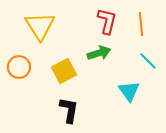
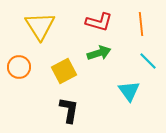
red L-shape: moved 8 px left, 1 px down; rotated 92 degrees clockwise
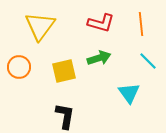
red L-shape: moved 2 px right, 1 px down
yellow triangle: rotated 8 degrees clockwise
green arrow: moved 5 px down
yellow square: rotated 15 degrees clockwise
cyan triangle: moved 2 px down
black L-shape: moved 4 px left, 6 px down
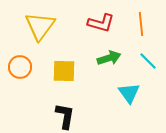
green arrow: moved 10 px right
orange circle: moved 1 px right
yellow square: rotated 15 degrees clockwise
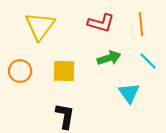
orange circle: moved 4 px down
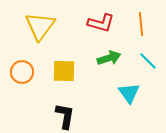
orange circle: moved 2 px right, 1 px down
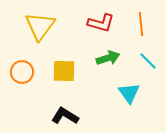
green arrow: moved 1 px left
black L-shape: rotated 68 degrees counterclockwise
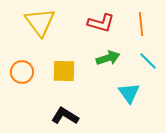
yellow triangle: moved 4 px up; rotated 12 degrees counterclockwise
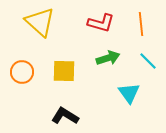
yellow triangle: rotated 12 degrees counterclockwise
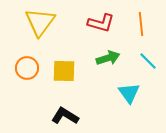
yellow triangle: rotated 24 degrees clockwise
orange circle: moved 5 px right, 4 px up
